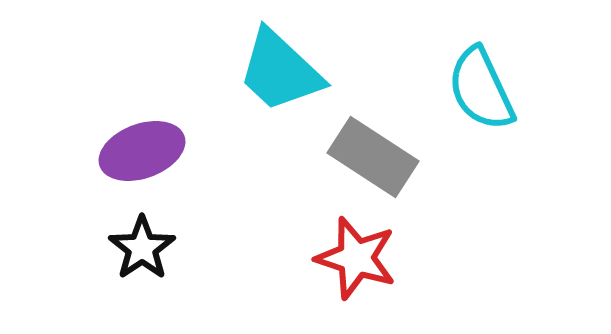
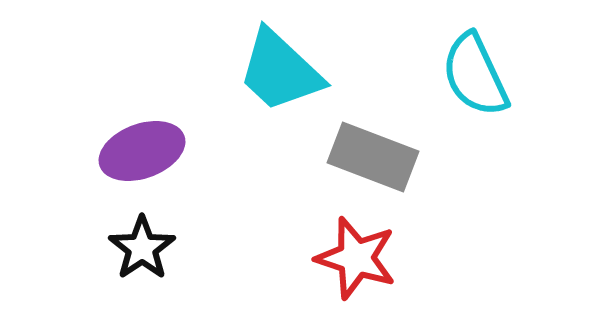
cyan semicircle: moved 6 px left, 14 px up
gray rectangle: rotated 12 degrees counterclockwise
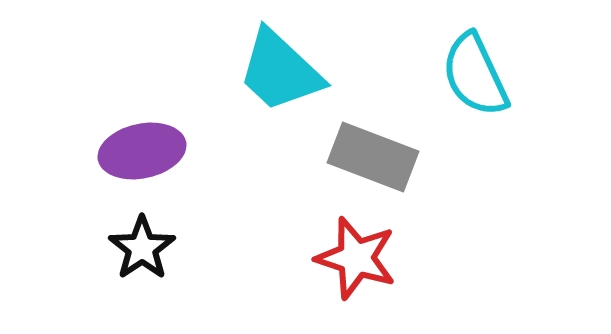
purple ellipse: rotated 8 degrees clockwise
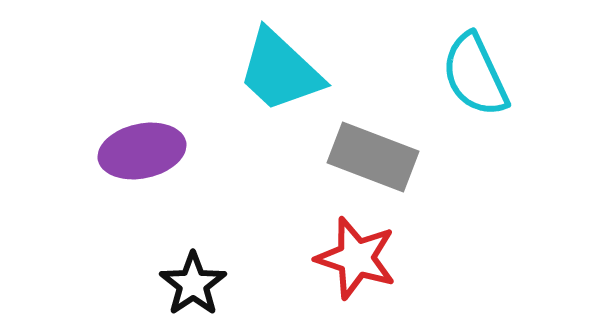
black star: moved 51 px right, 36 px down
